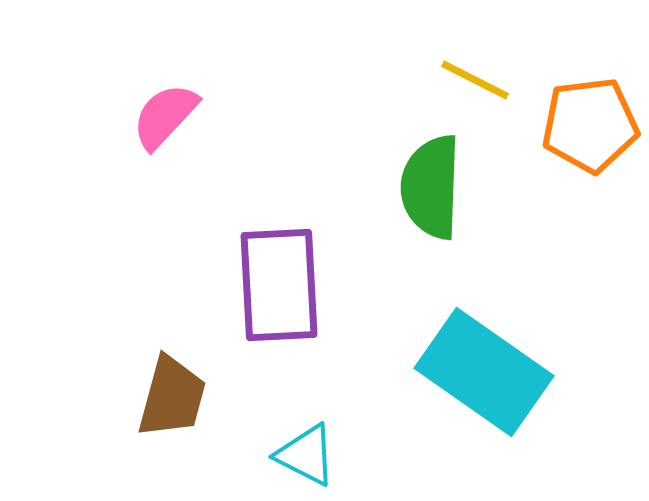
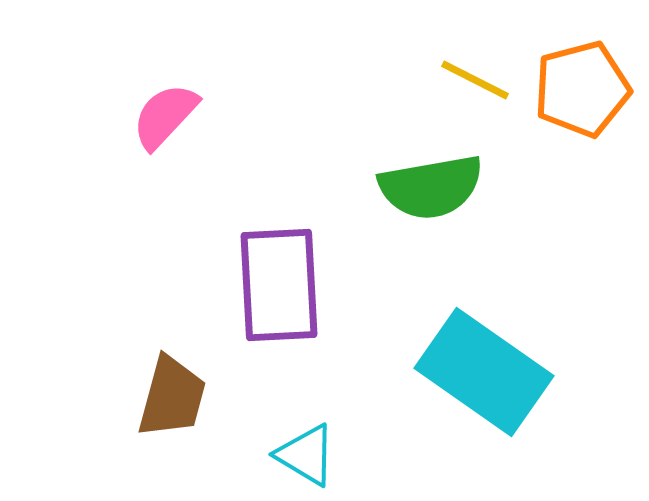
orange pentagon: moved 8 px left, 36 px up; rotated 8 degrees counterclockwise
green semicircle: rotated 102 degrees counterclockwise
cyan triangle: rotated 4 degrees clockwise
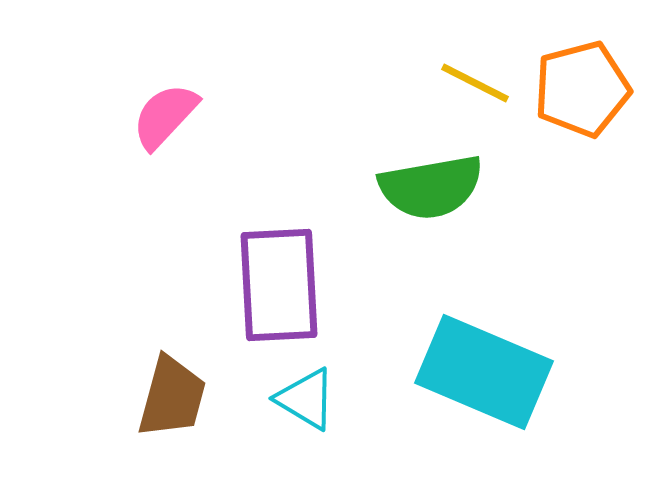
yellow line: moved 3 px down
cyan rectangle: rotated 12 degrees counterclockwise
cyan triangle: moved 56 px up
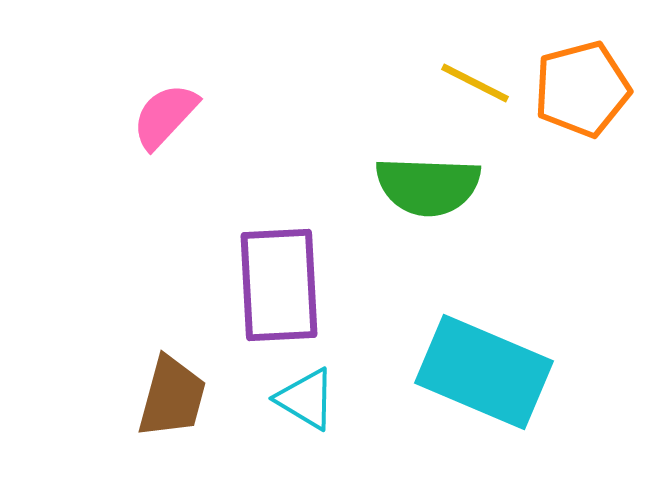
green semicircle: moved 3 px left, 1 px up; rotated 12 degrees clockwise
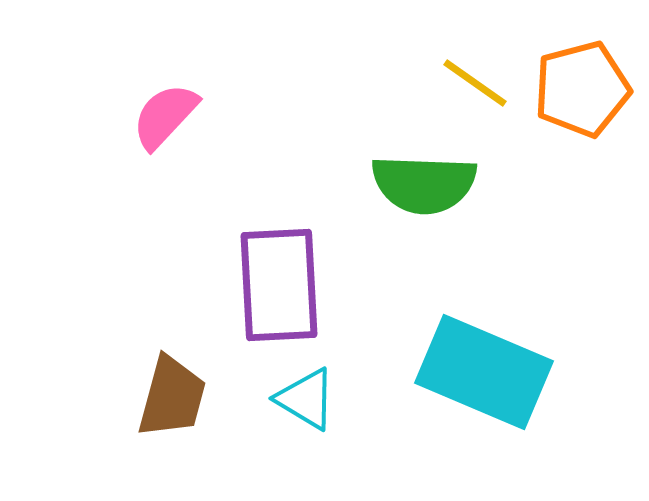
yellow line: rotated 8 degrees clockwise
green semicircle: moved 4 px left, 2 px up
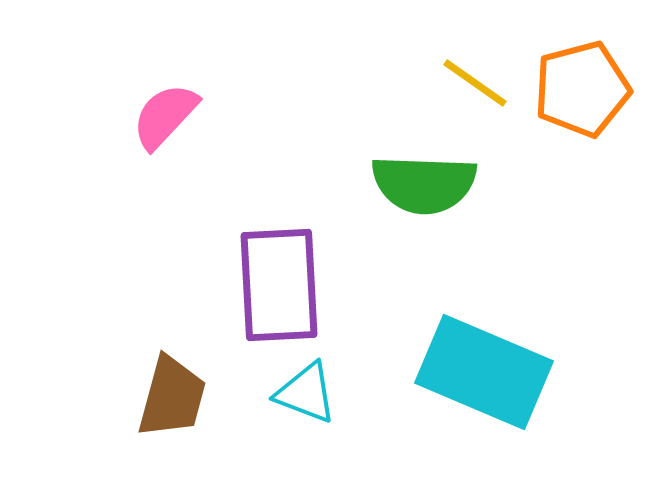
cyan triangle: moved 6 px up; rotated 10 degrees counterclockwise
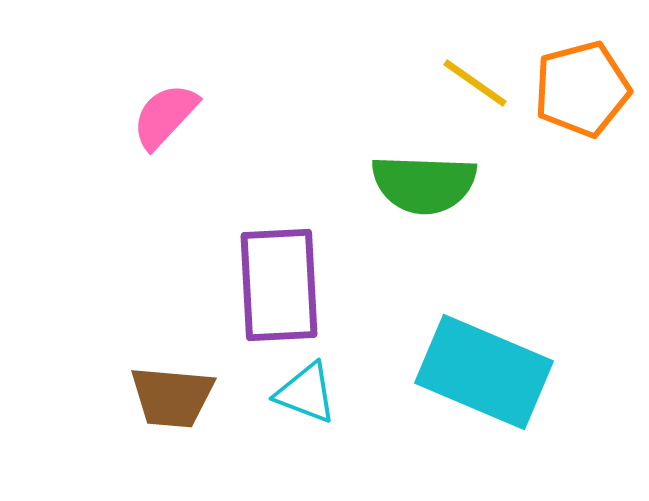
brown trapezoid: rotated 80 degrees clockwise
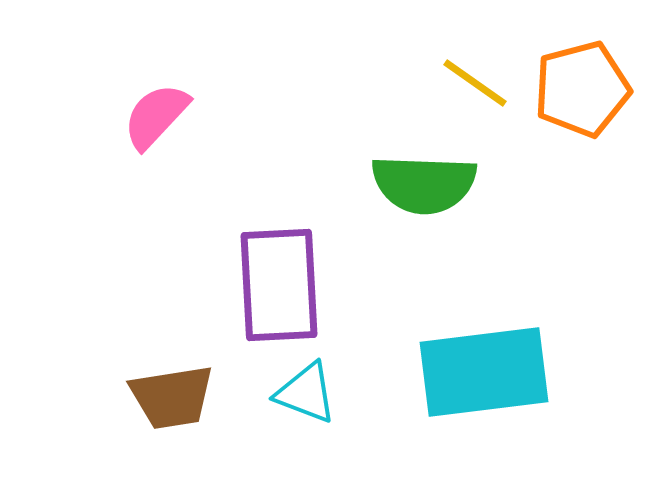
pink semicircle: moved 9 px left
cyan rectangle: rotated 30 degrees counterclockwise
brown trapezoid: rotated 14 degrees counterclockwise
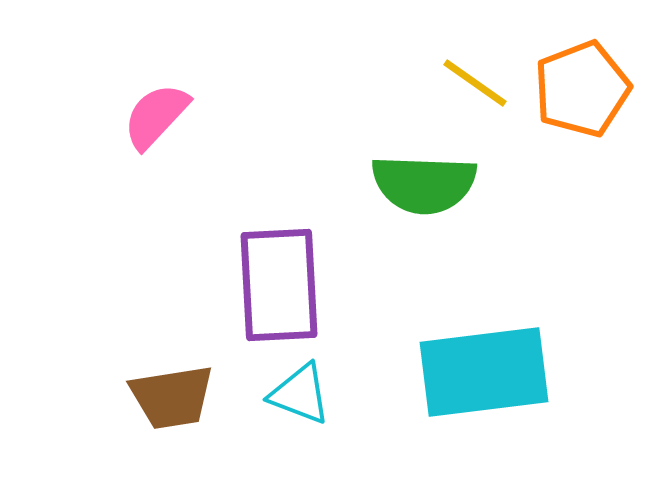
orange pentagon: rotated 6 degrees counterclockwise
cyan triangle: moved 6 px left, 1 px down
